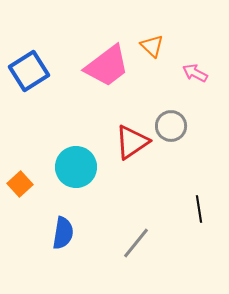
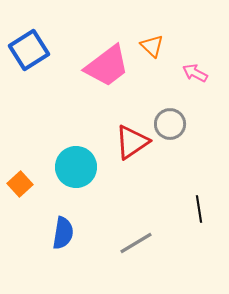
blue square: moved 21 px up
gray circle: moved 1 px left, 2 px up
gray line: rotated 20 degrees clockwise
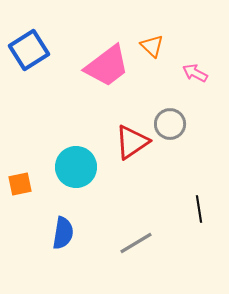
orange square: rotated 30 degrees clockwise
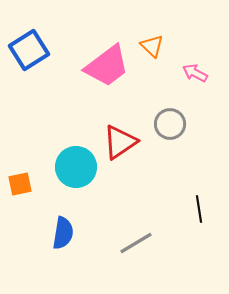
red triangle: moved 12 px left
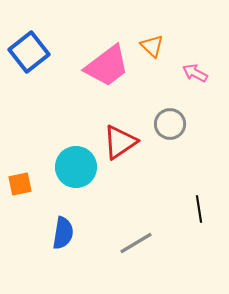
blue square: moved 2 px down; rotated 6 degrees counterclockwise
